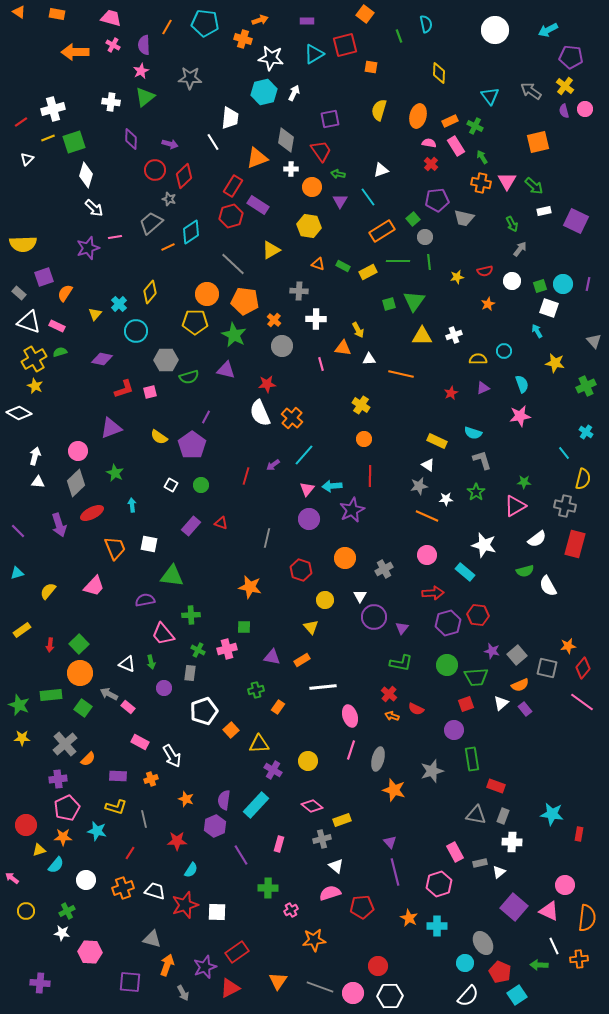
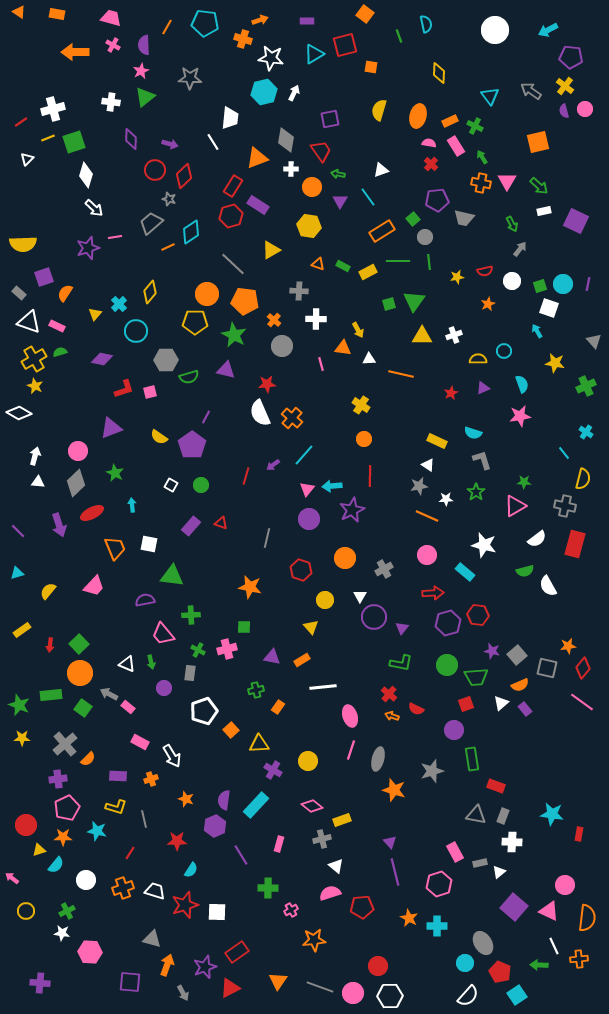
green arrow at (534, 186): moved 5 px right
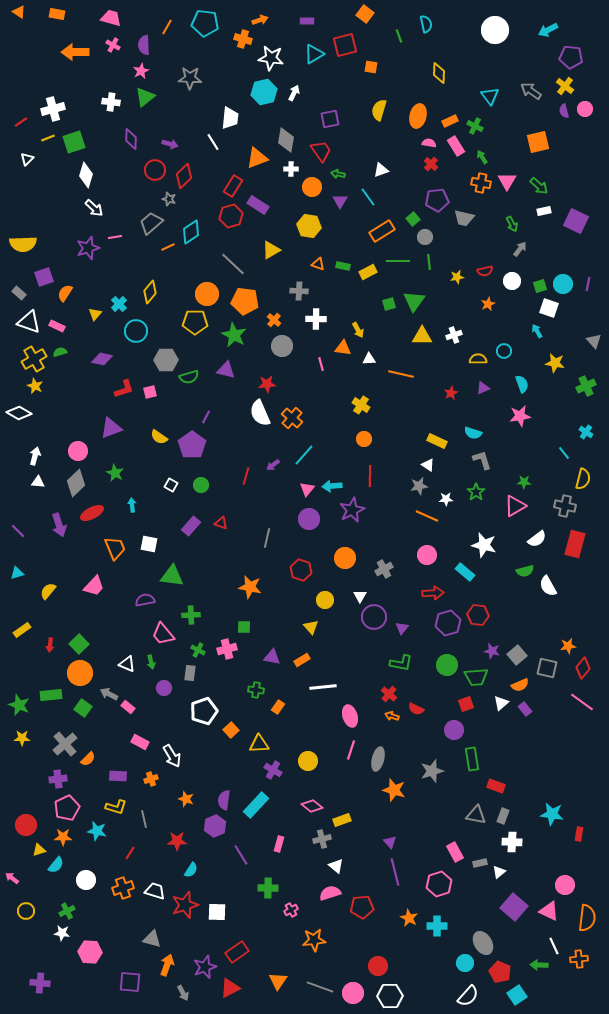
green rectangle at (343, 266): rotated 16 degrees counterclockwise
green cross at (256, 690): rotated 21 degrees clockwise
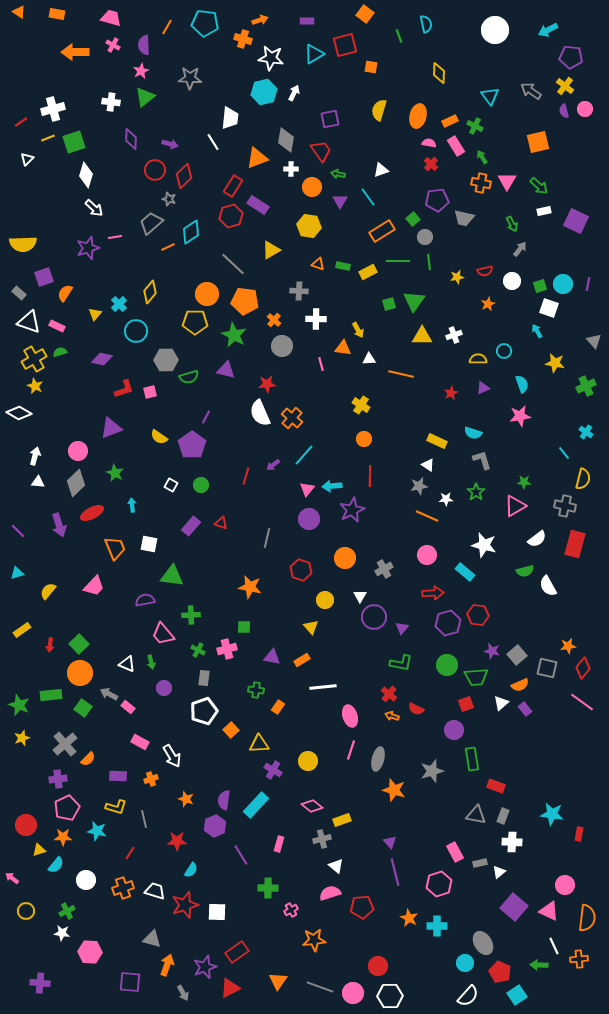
gray rectangle at (190, 673): moved 14 px right, 5 px down
yellow star at (22, 738): rotated 21 degrees counterclockwise
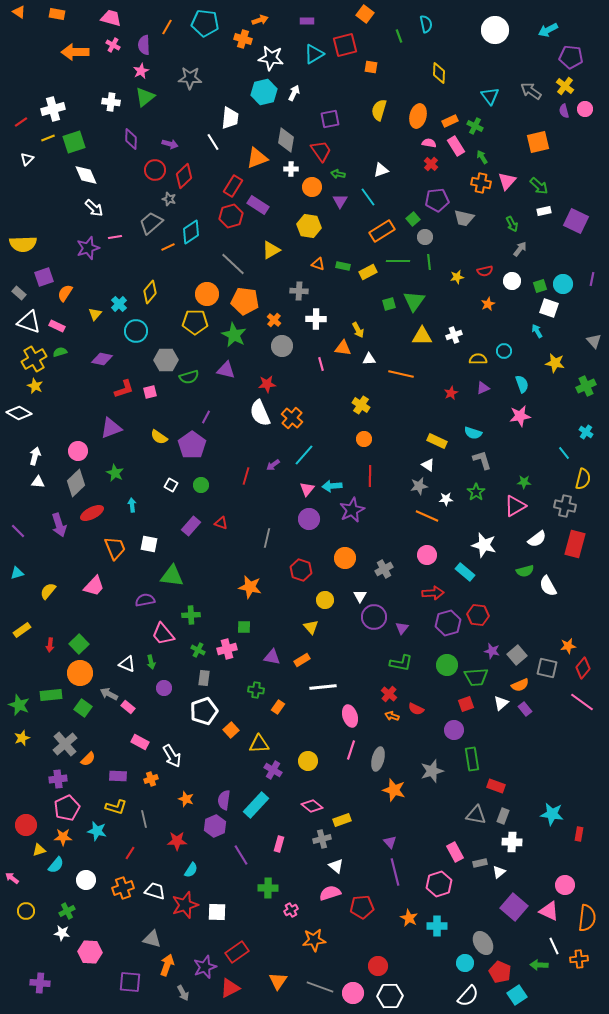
white diamond at (86, 175): rotated 40 degrees counterclockwise
pink triangle at (507, 181): rotated 12 degrees clockwise
purple line at (588, 284): moved 4 px right, 5 px up
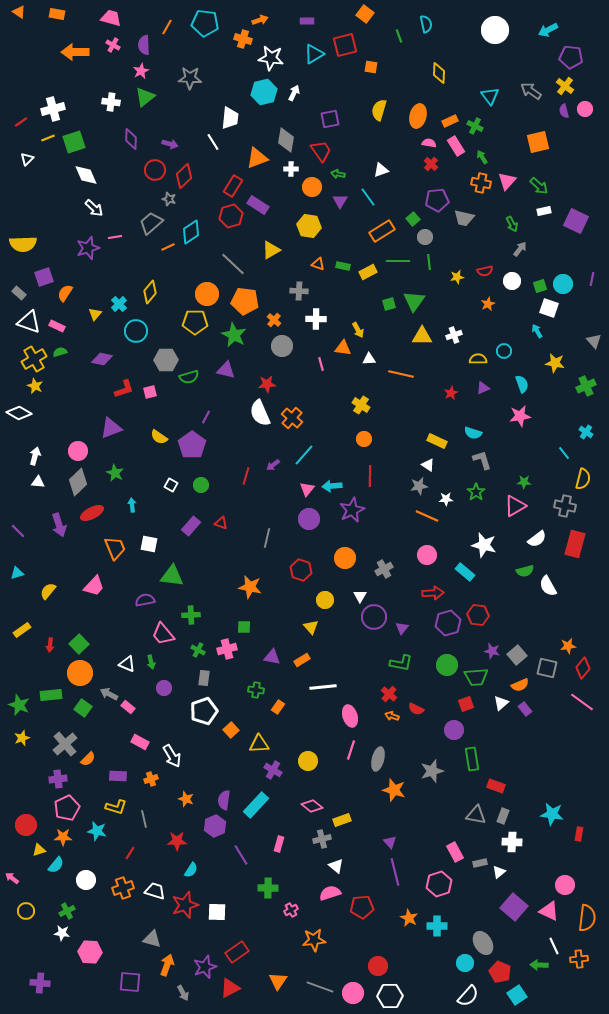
gray diamond at (76, 483): moved 2 px right, 1 px up
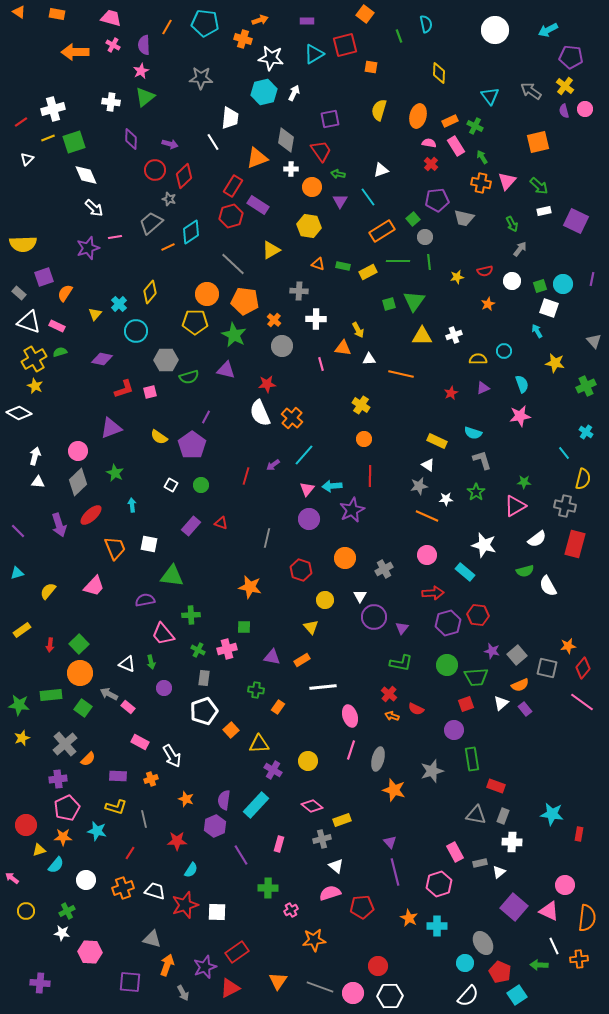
gray star at (190, 78): moved 11 px right
red ellipse at (92, 513): moved 1 px left, 2 px down; rotated 15 degrees counterclockwise
green star at (19, 705): rotated 15 degrees counterclockwise
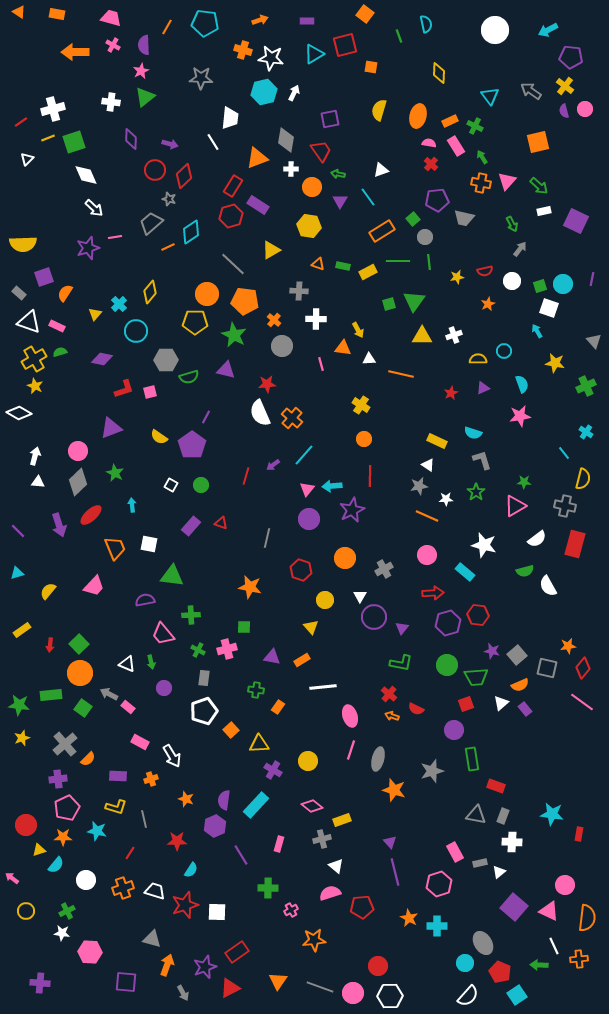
orange cross at (243, 39): moved 11 px down
purple square at (130, 982): moved 4 px left
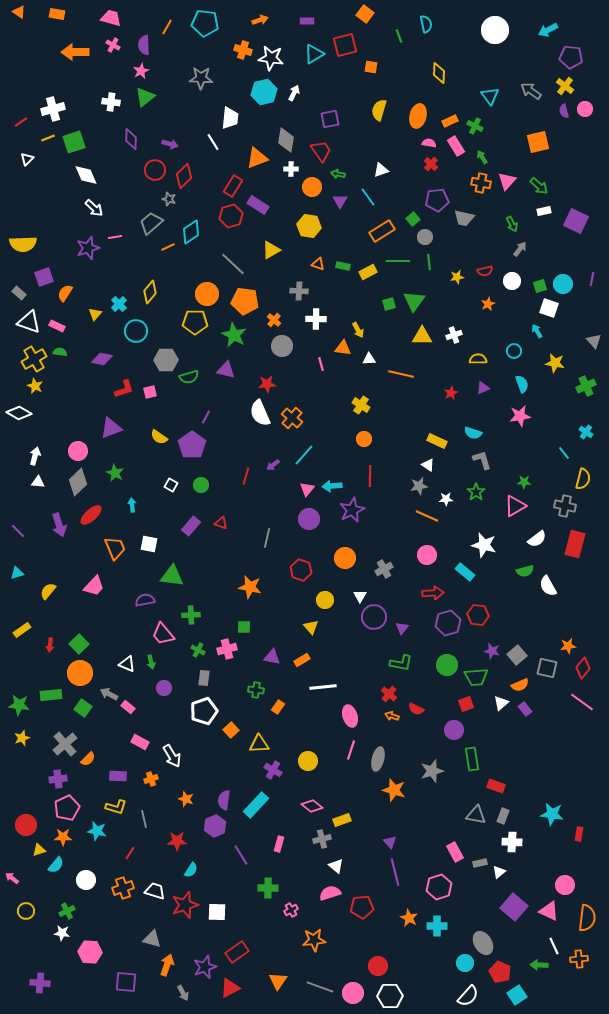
cyan circle at (504, 351): moved 10 px right
green semicircle at (60, 352): rotated 24 degrees clockwise
pink hexagon at (439, 884): moved 3 px down
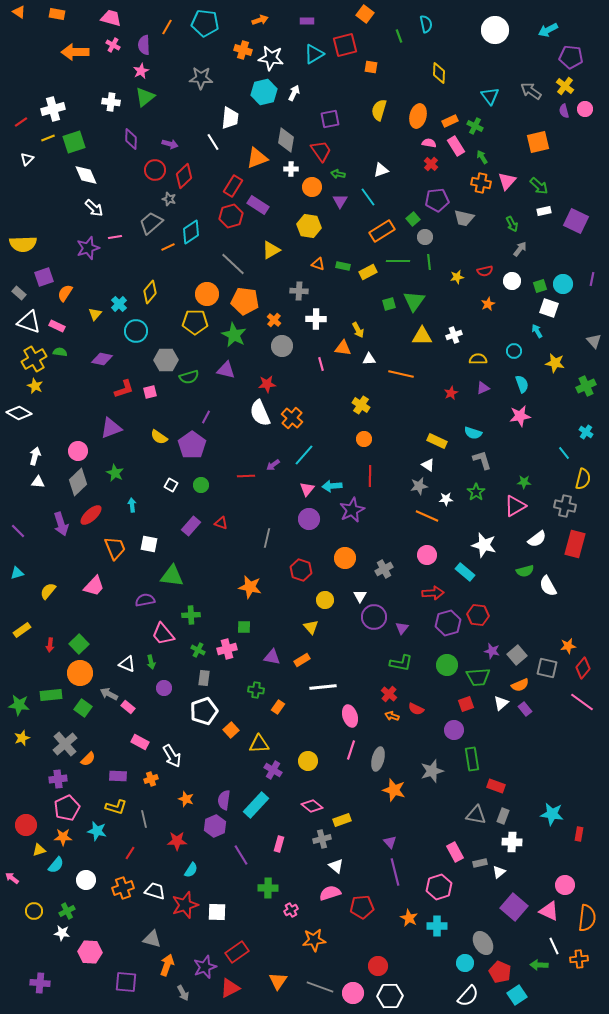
red line at (246, 476): rotated 72 degrees clockwise
purple arrow at (59, 525): moved 2 px right, 1 px up
green trapezoid at (476, 677): moved 2 px right
yellow circle at (26, 911): moved 8 px right
